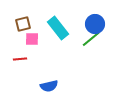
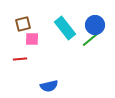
blue circle: moved 1 px down
cyan rectangle: moved 7 px right
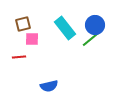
red line: moved 1 px left, 2 px up
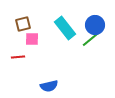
red line: moved 1 px left
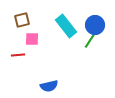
brown square: moved 1 px left, 4 px up
cyan rectangle: moved 1 px right, 2 px up
green line: rotated 18 degrees counterclockwise
red line: moved 2 px up
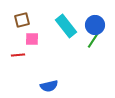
green line: moved 3 px right
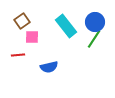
brown square: moved 1 px down; rotated 21 degrees counterclockwise
blue circle: moved 3 px up
pink square: moved 2 px up
blue semicircle: moved 19 px up
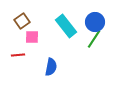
blue semicircle: moved 2 px right; rotated 66 degrees counterclockwise
